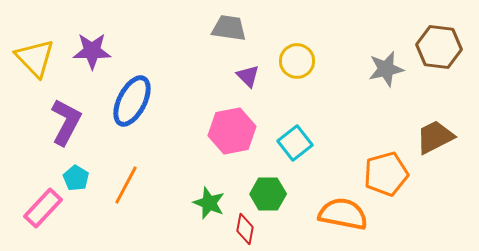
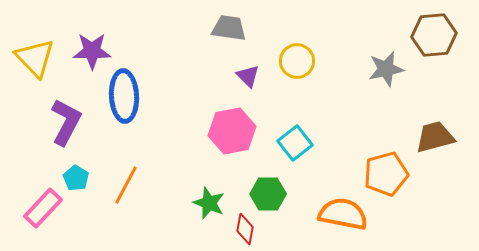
brown hexagon: moved 5 px left, 12 px up; rotated 12 degrees counterclockwise
blue ellipse: moved 8 px left, 5 px up; rotated 30 degrees counterclockwise
brown trapezoid: rotated 12 degrees clockwise
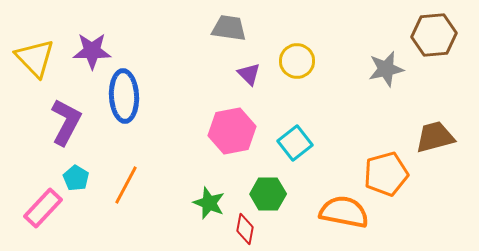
purple triangle: moved 1 px right, 2 px up
orange semicircle: moved 1 px right, 2 px up
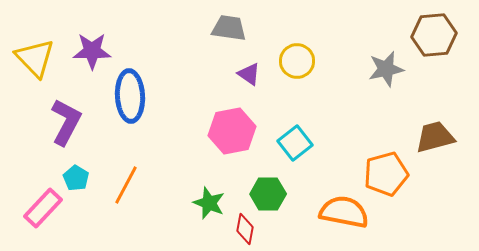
purple triangle: rotated 10 degrees counterclockwise
blue ellipse: moved 6 px right
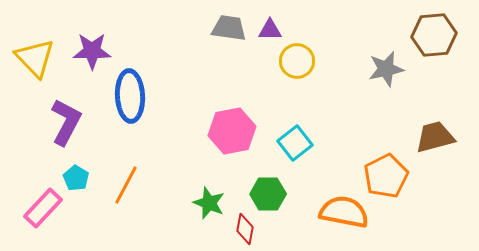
purple triangle: moved 21 px right, 44 px up; rotated 35 degrees counterclockwise
orange pentagon: moved 2 px down; rotated 12 degrees counterclockwise
